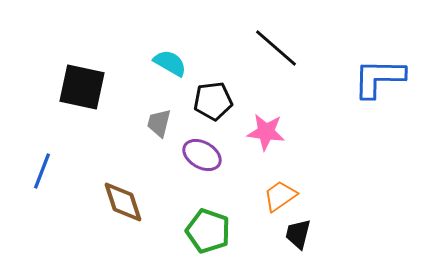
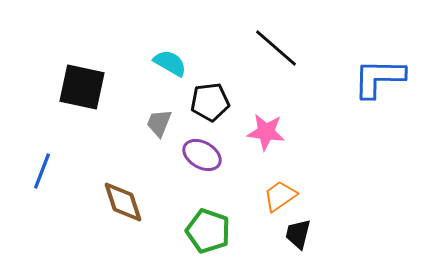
black pentagon: moved 3 px left, 1 px down
gray trapezoid: rotated 8 degrees clockwise
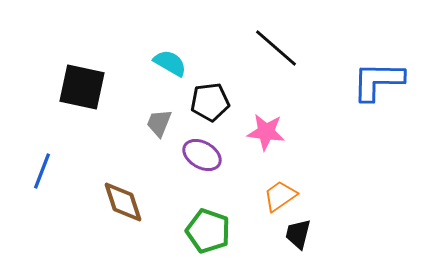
blue L-shape: moved 1 px left, 3 px down
